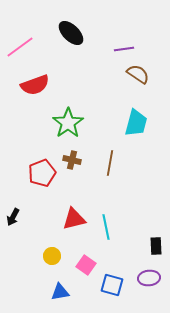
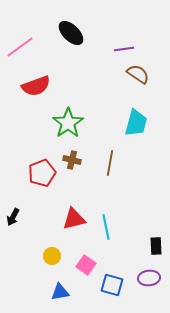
red semicircle: moved 1 px right, 1 px down
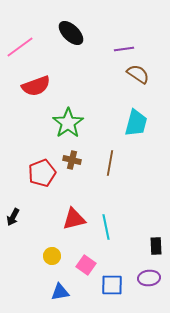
blue square: rotated 15 degrees counterclockwise
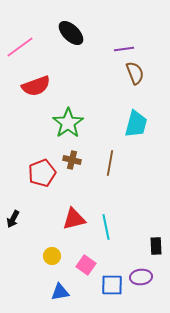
brown semicircle: moved 3 px left, 1 px up; rotated 35 degrees clockwise
cyan trapezoid: moved 1 px down
black arrow: moved 2 px down
purple ellipse: moved 8 px left, 1 px up
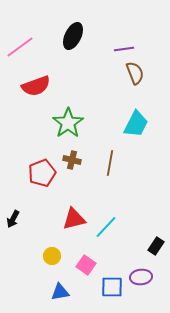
black ellipse: moved 2 px right, 3 px down; rotated 72 degrees clockwise
cyan trapezoid: rotated 12 degrees clockwise
cyan line: rotated 55 degrees clockwise
black rectangle: rotated 36 degrees clockwise
blue square: moved 2 px down
